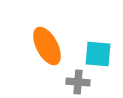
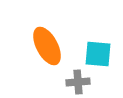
gray cross: rotated 10 degrees counterclockwise
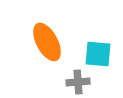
orange ellipse: moved 4 px up
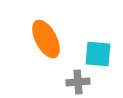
orange ellipse: moved 1 px left, 3 px up
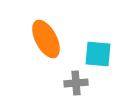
gray cross: moved 2 px left, 1 px down
